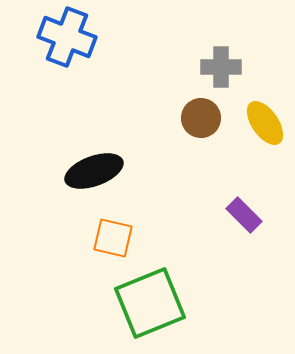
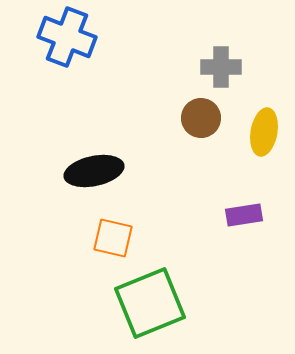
yellow ellipse: moved 1 px left, 9 px down; rotated 45 degrees clockwise
black ellipse: rotated 8 degrees clockwise
purple rectangle: rotated 54 degrees counterclockwise
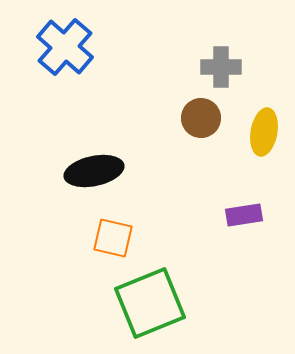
blue cross: moved 2 px left, 10 px down; rotated 20 degrees clockwise
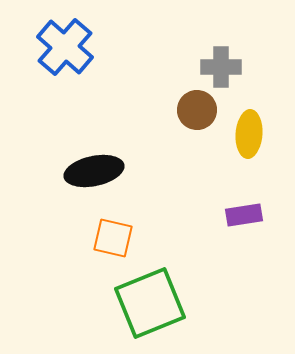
brown circle: moved 4 px left, 8 px up
yellow ellipse: moved 15 px left, 2 px down; rotated 6 degrees counterclockwise
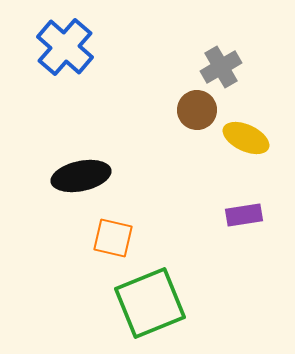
gray cross: rotated 30 degrees counterclockwise
yellow ellipse: moved 3 px left, 4 px down; rotated 69 degrees counterclockwise
black ellipse: moved 13 px left, 5 px down
